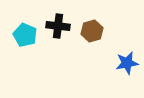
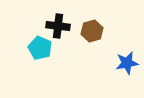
cyan pentagon: moved 15 px right, 13 px down
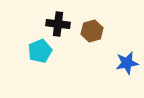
black cross: moved 2 px up
cyan pentagon: moved 3 px down; rotated 25 degrees clockwise
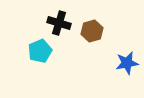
black cross: moved 1 px right, 1 px up; rotated 10 degrees clockwise
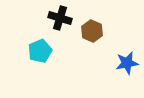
black cross: moved 1 px right, 5 px up
brown hexagon: rotated 20 degrees counterclockwise
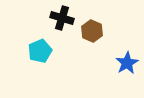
black cross: moved 2 px right
blue star: rotated 20 degrees counterclockwise
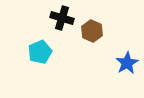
cyan pentagon: moved 1 px down
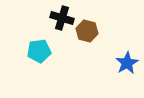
brown hexagon: moved 5 px left; rotated 10 degrees counterclockwise
cyan pentagon: moved 1 px left, 1 px up; rotated 15 degrees clockwise
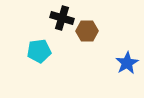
brown hexagon: rotated 15 degrees counterclockwise
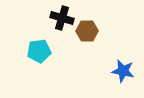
blue star: moved 4 px left, 8 px down; rotated 30 degrees counterclockwise
